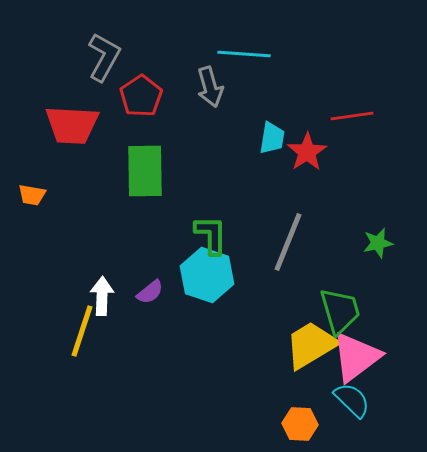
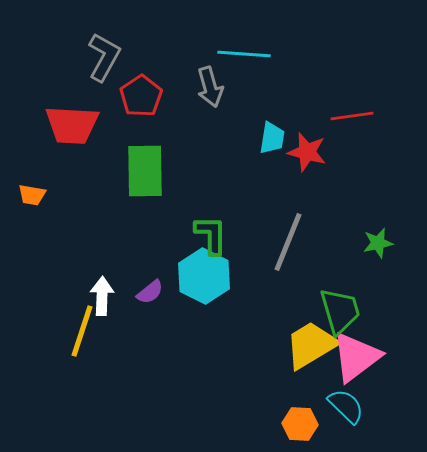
red star: rotated 24 degrees counterclockwise
cyan hexagon: moved 3 px left, 1 px down; rotated 8 degrees clockwise
cyan semicircle: moved 6 px left, 6 px down
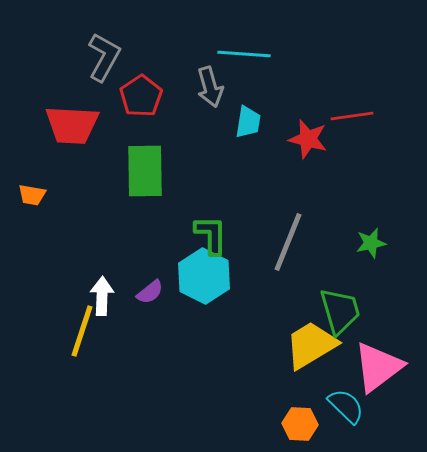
cyan trapezoid: moved 24 px left, 16 px up
red star: moved 1 px right, 13 px up
green star: moved 7 px left
pink triangle: moved 22 px right, 10 px down
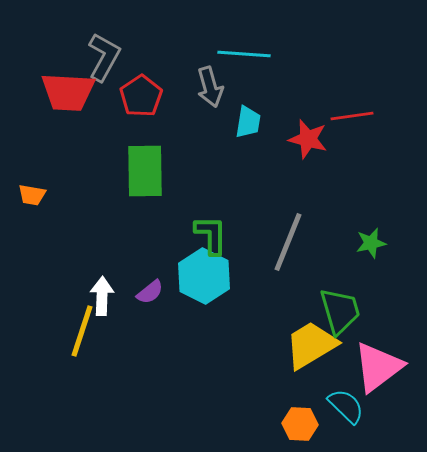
red trapezoid: moved 4 px left, 33 px up
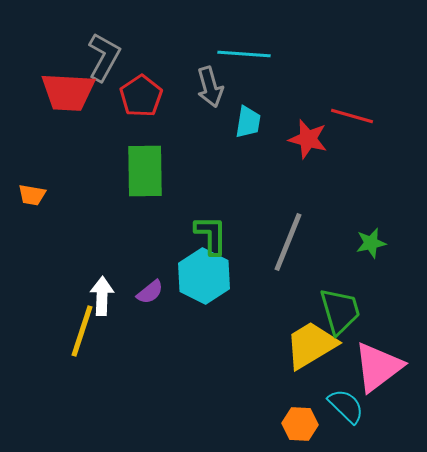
red line: rotated 24 degrees clockwise
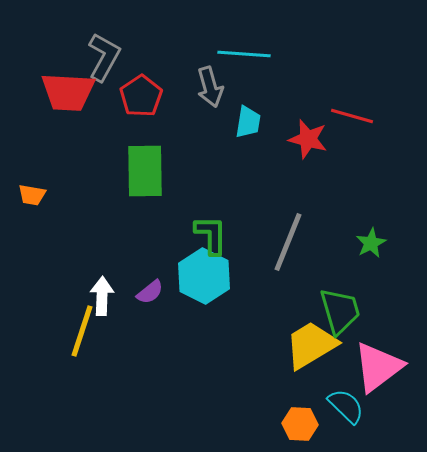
green star: rotated 16 degrees counterclockwise
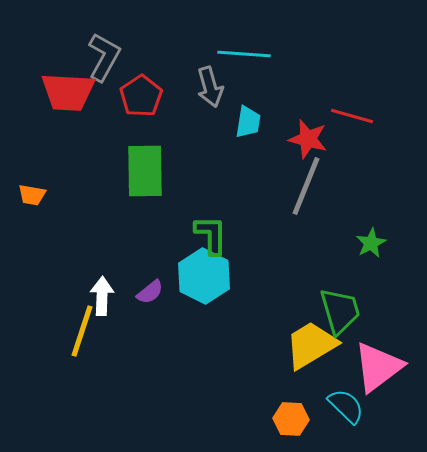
gray line: moved 18 px right, 56 px up
orange hexagon: moved 9 px left, 5 px up
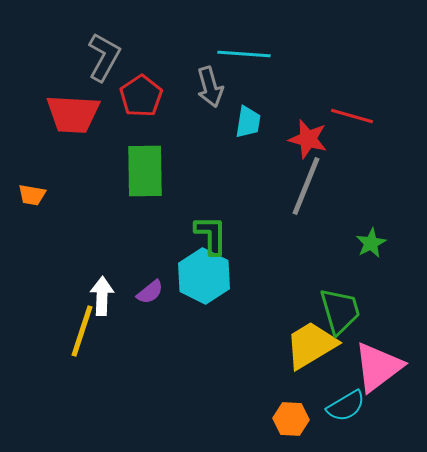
red trapezoid: moved 5 px right, 22 px down
cyan semicircle: rotated 105 degrees clockwise
